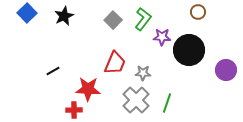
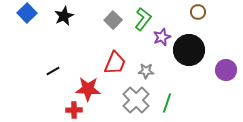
purple star: rotated 24 degrees counterclockwise
gray star: moved 3 px right, 2 px up
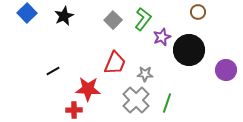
gray star: moved 1 px left, 3 px down
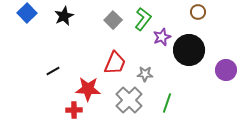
gray cross: moved 7 px left
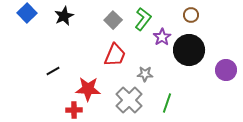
brown circle: moved 7 px left, 3 px down
purple star: rotated 12 degrees counterclockwise
red trapezoid: moved 8 px up
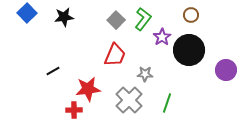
black star: moved 1 px down; rotated 18 degrees clockwise
gray square: moved 3 px right
red star: rotated 10 degrees counterclockwise
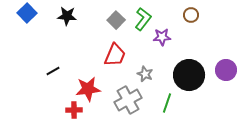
black star: moved 3 px right, 1 px up; rotated 12 degrees clockwise
purple star: rotated 30 degrees clockwise
black circle: moved 25 px down
gray star: rotated 21 degrees clockwise
gray cross: moved 1 px left; rotated 16 degrees clockwise
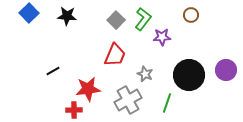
blue square: moved 2 px right
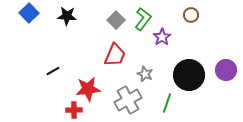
purple star: rotated 30 degrees counterclockwise
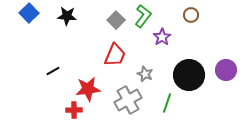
green L-shape: moved 3 px up
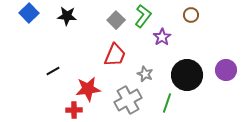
black circle: moved 2 px left
